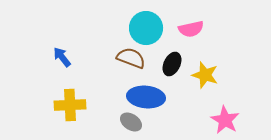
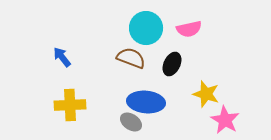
pink semicircle: moved 2 px left
yellow star: moved 1 px right, 19 px down
blue ellipse: moved 5 px down
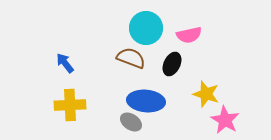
pink semicircle: moved 6 px down
blue arrow: moved 3 px right, 6 px down
blue ellipse: moved 1 px up
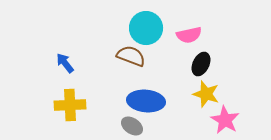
brown semicircle: moved 2 px up
black ellipse: moved 29 px right
gray ellipse: moved 1 px right, 4 px down
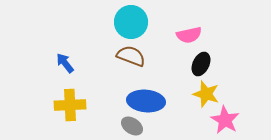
cyan circle: moved 15 px left, 6 px up
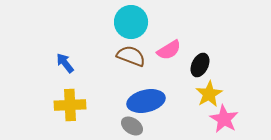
pink semicircle: moved 20 px left, 15 px down; rotated 20 degrees counterclockwise
black ellipse: moved 1 px left, 1 px down
yellow star: moved 3 px right; rotated 24 degrees clockwise
blue ellipse: rotated 18 degrees counterclockwise
pink star: moved 1 px left, 1 px up
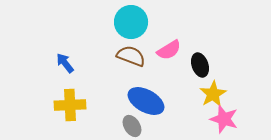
black ellipse: rotated 45 degrees counterclockwise
yellow star: moved 4 px right
blue ellipse: rotated 42 degrees clockwise
pink star: rotated 12 degrees counterclockwise
gray ellipse: rotated 25 degrees clockwise
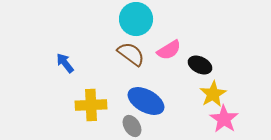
cyan circle: moved 5 px right, 3 px up
brown semicircle: moved 2 px up; rotated 16 degrees clockwise
black ellipse: rotated 45 degrees counterclockwise
yellow cross: moved 21 px right
pink star: rotated 16 degrees clockwise
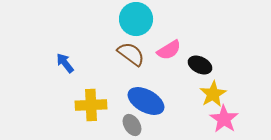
gray ellipse: moved 1 px up
